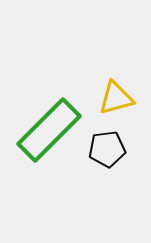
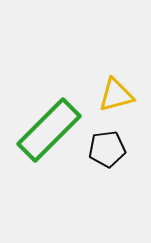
yellow triangle: moved 3 px up
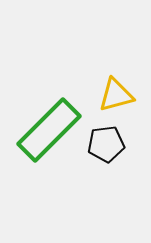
black pentagon: moved 1 px left, 5 px up
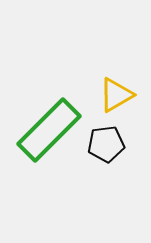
yellow triangle: rotated 15 degrees counterclockwise
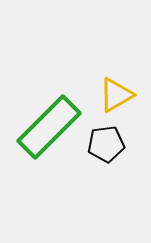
green rectangle: moved 3 px up
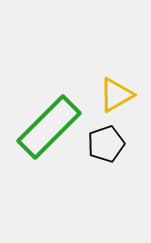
black pentagon: rotated 12 degrees counterclockwise
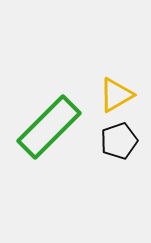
black pentagon: moved 13 px right, 3 px up
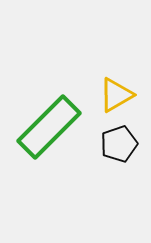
black pentagon: moved 3 px down
